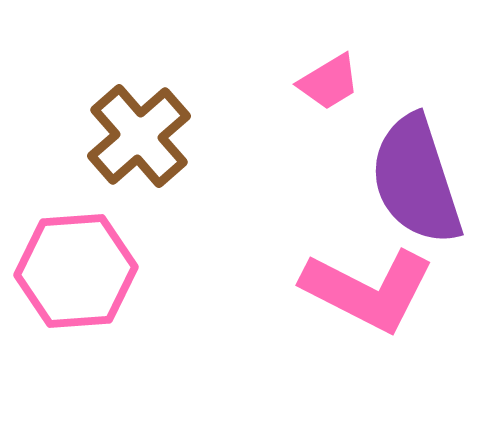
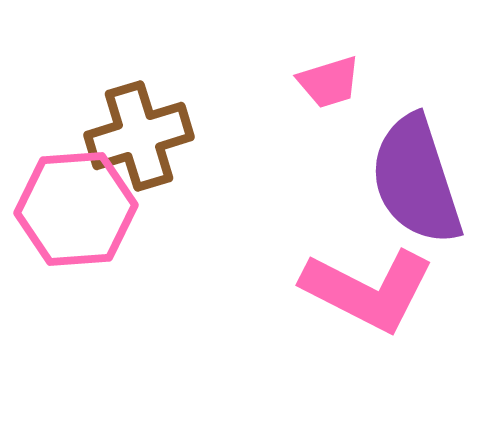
pink trapezoid: rotated 14 degrees clockwise
brown cross: rotated 24 degrees clockwise
pink hexagon: moved 62 px up
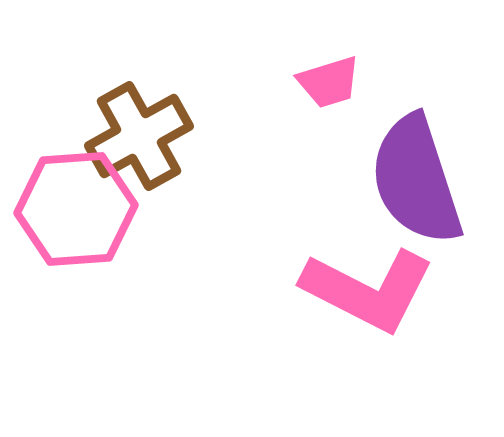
brown cross: rotated 12 degrees counterclockwise
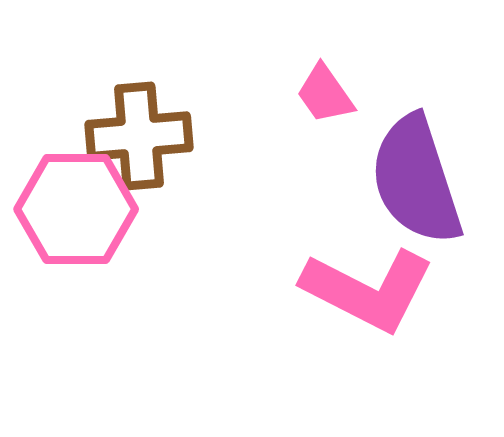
pink trapezoid: moved 4 px left, 12 px down; rotated 72 degrees clockwise
brown cross: rotated 24 degrees clockwise
pink hexagon: rotated 4 degrees clockwise
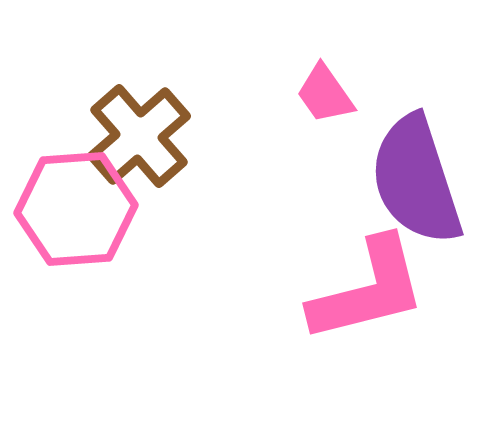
brown cross: rotated 36 degrees counterclockwise
pink hexagon: rotated 4 degrees counterclockwise
pink L-shape: rotated 41 degrees counterclockwise
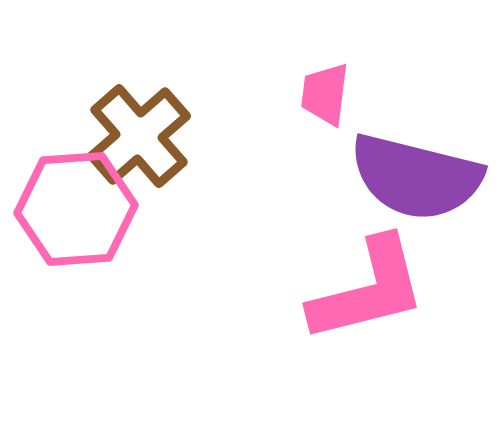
pink trapezoid: rotated 42 degrees clockwise
purple semicircle: moved 3 px up; rotated 58 degrees counterclockwise
